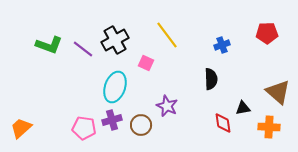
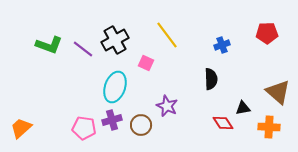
red diamond: rotated 25 degrees counterclockwise
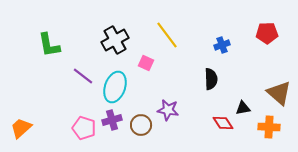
green L-shape: rotated 60 degrees clockwise
purple line: moved 27 px down
brown triangle: moved 1 px right, 1 px down
purple star: moved 1 px right, 4 px down; rotated 15 degrees counterclockwise
pink pentagon: rotated 10 degrees clockwise
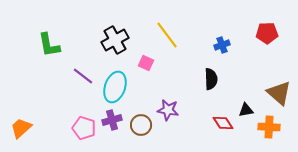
black triangle: moved 3 px right, 2 px down
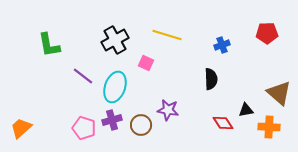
yellow line: rotated 36 degrees counterclockwise
